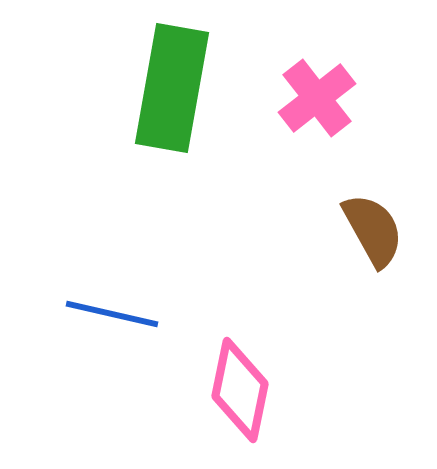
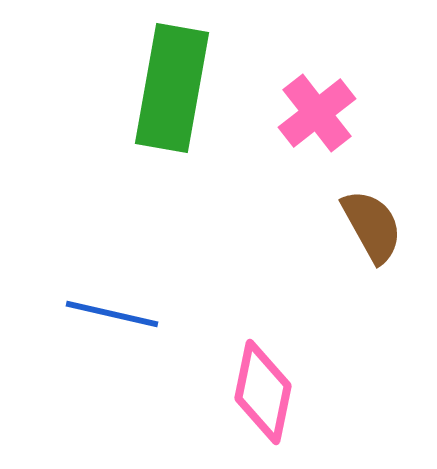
pink cross: moved 15 px down
brown semicircle: moved 1 px left, 4 px up
pink diamond: moved 23 px right, 2 px down
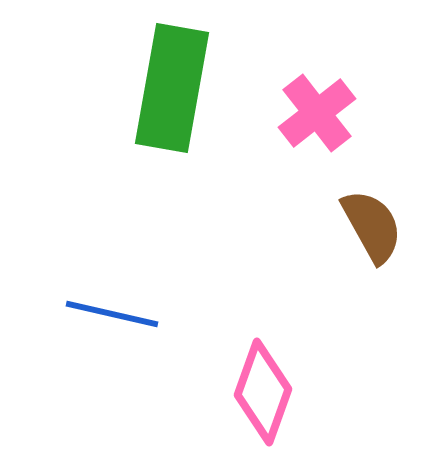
pink diamond: rotated 8 degrees clockwise
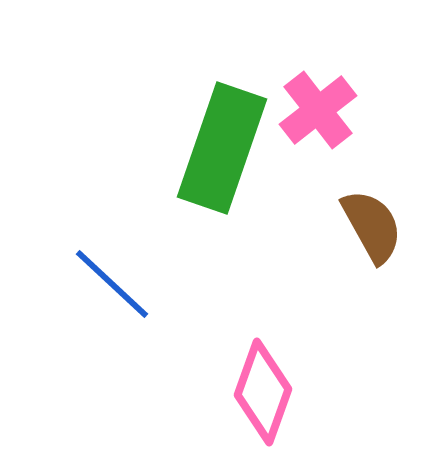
green rectangle: moved 50 px right, 60 px down; rotated 9 degrees clockwise
pink cross: moved 1 px right, 3 px up
blue line: moved 30 px up; rotated 30 degrees clockwise
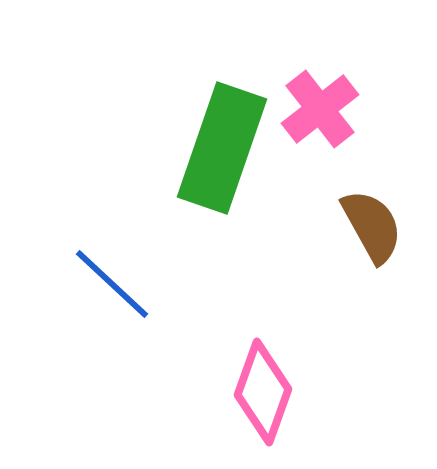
pink cross: moved 2 px right, 1 px up
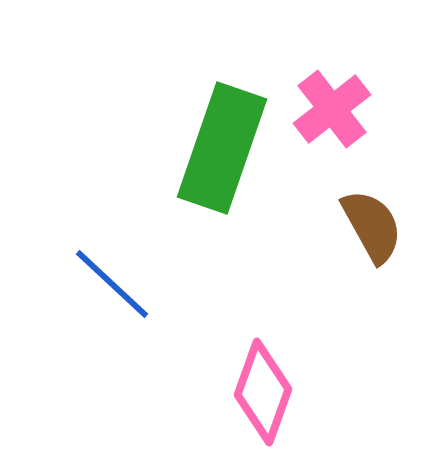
pink cross: moved 12 px right
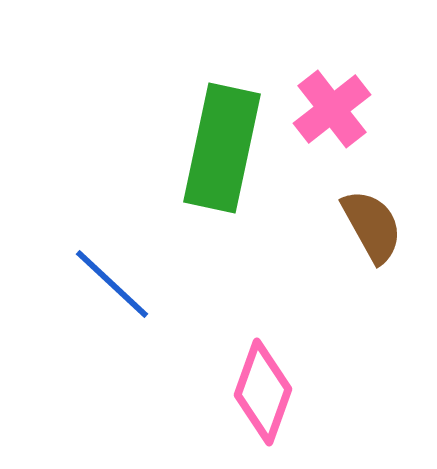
green rectangle: rotated 7 degrees counterclockwise
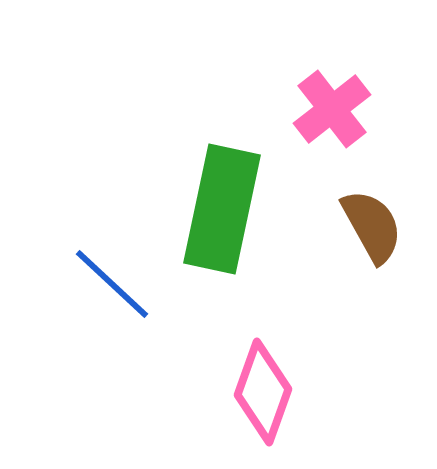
green rectangle: moved 61 px down
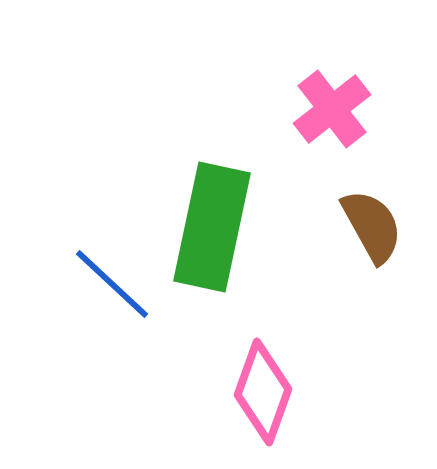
green rectangle: moved 10 px left, 18 px down
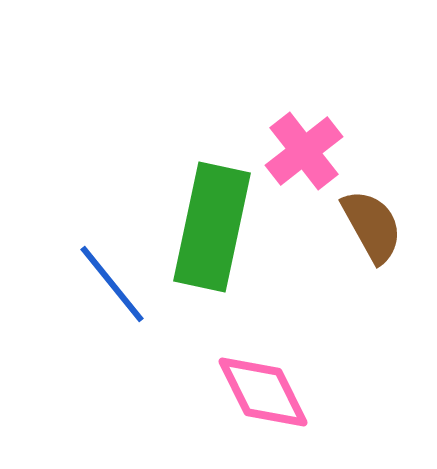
pink cross: moved 28 px left, 42 px down
blue line: rotated 8 degrees clockwise
pink diamond: rotated 46 degrees counterclockwise
